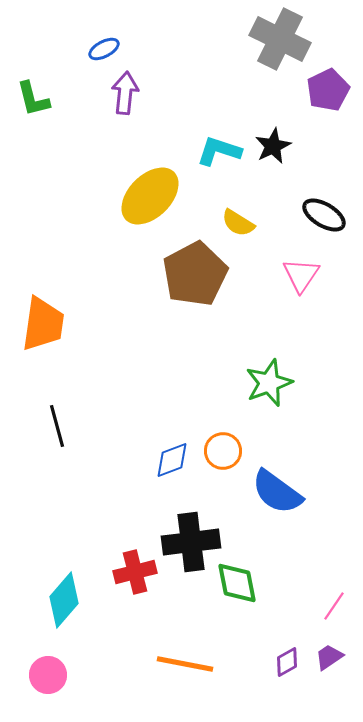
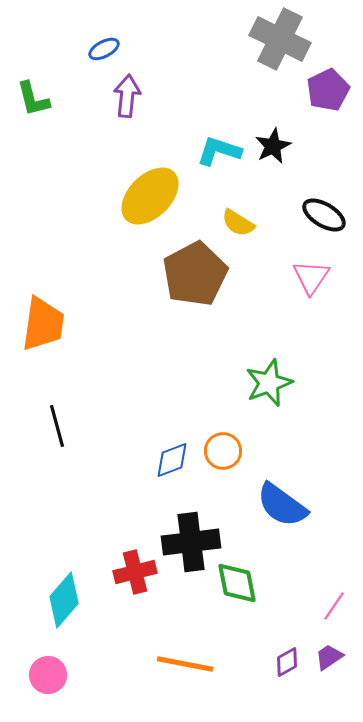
purple arrow: moved 2 px right, 3 px down
pink triangle: moved 10 px right, 2 px down
blue semicircle: moved 5 px right, 13 px down
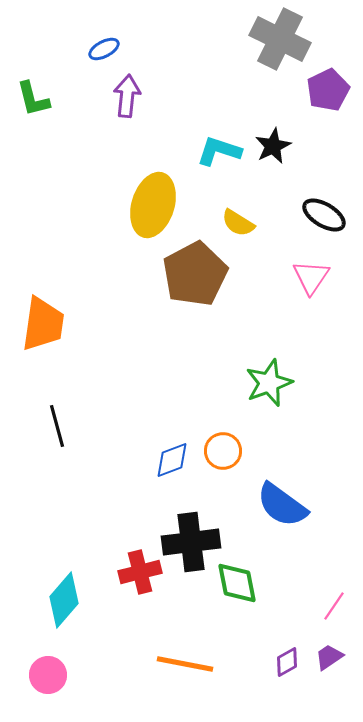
yellow ellipse: moved 3 px right, 9 px down; rotated 28 degrees counterclockwise
red cross: moved 5 px right
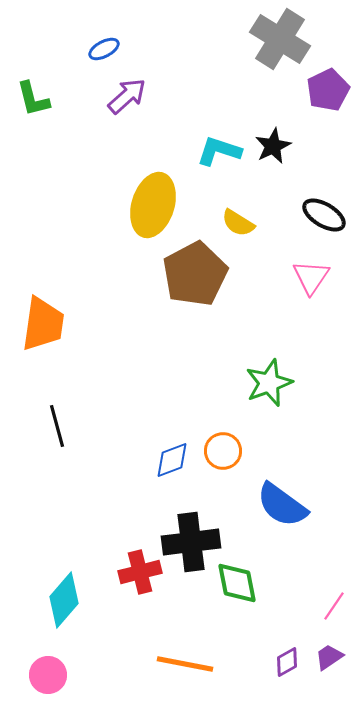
gray cross: rotated 6 degrees clockwise
purple arrow: rotated 42 degrees clockwise
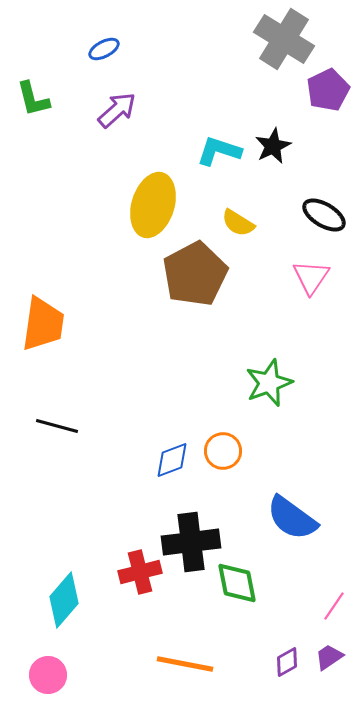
gray cross: moved 4 px right
purple arrow: moved 10 px left, 14 px down
black line: rotated 60 degrees counterclockwise
blue semicircle: moved 10 px right, 13 px down
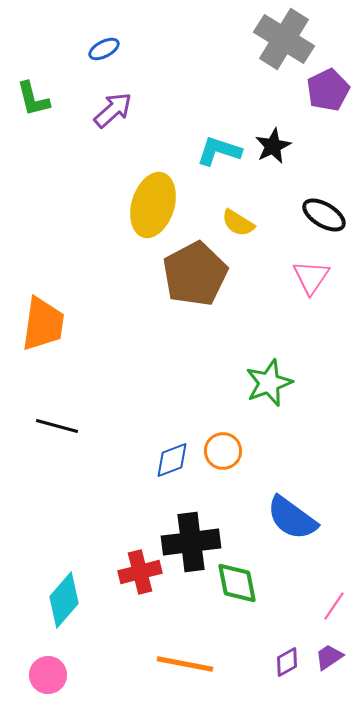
purple arrow: moved 4 px left
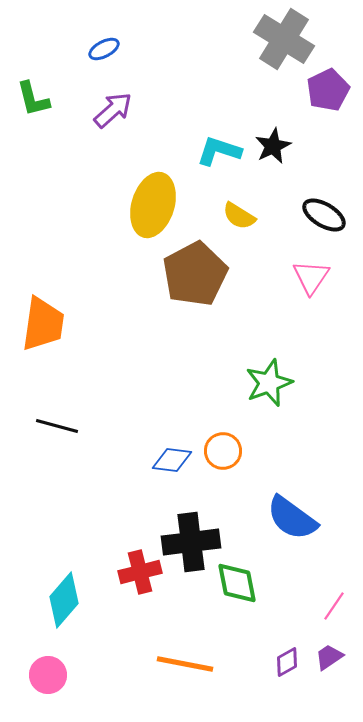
yellow semicircle: moved 1 px right, 7 px up
blue diamond: rotated 27 degrees clockwise
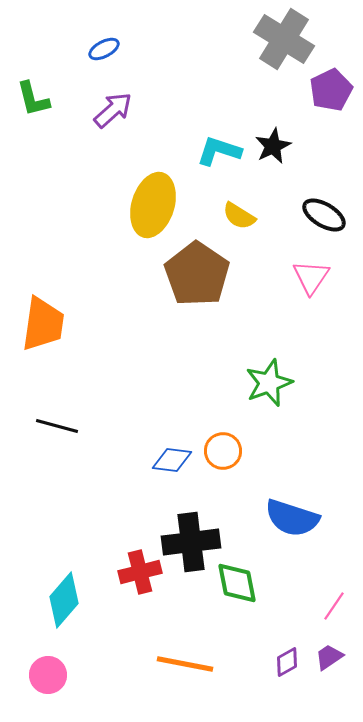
purple pentagon: moved 3 px right
brown pentagon: moved 2 px right; rotated 10 degrees counterclockwise
blue semicircle: rotated 18 degrees counterclockwise
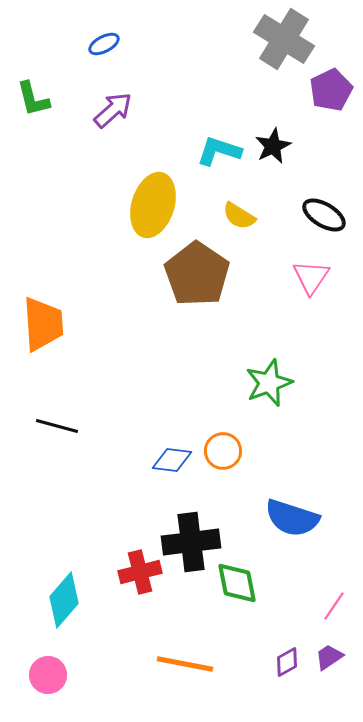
blue ellipse: moved 5 px up
orange trapezoid: rotated 12 degrees counterclockwise
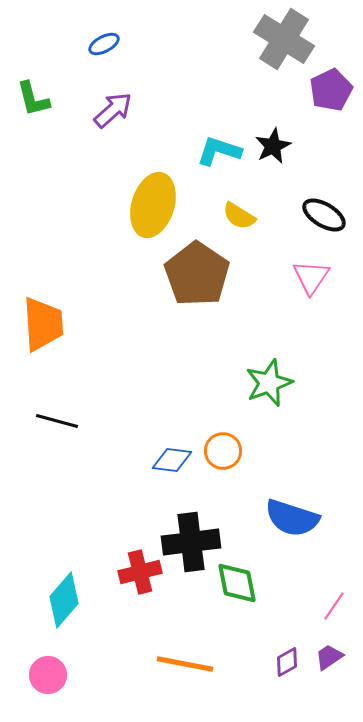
black line: moved 5 px up
